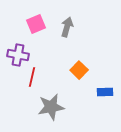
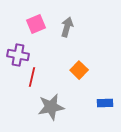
blue rectangle: moved 11 px down
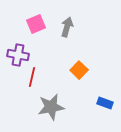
blue rectangle: rotated 21 degrees clockwise
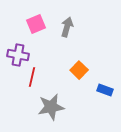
blue rectangle: moved 13 px up
